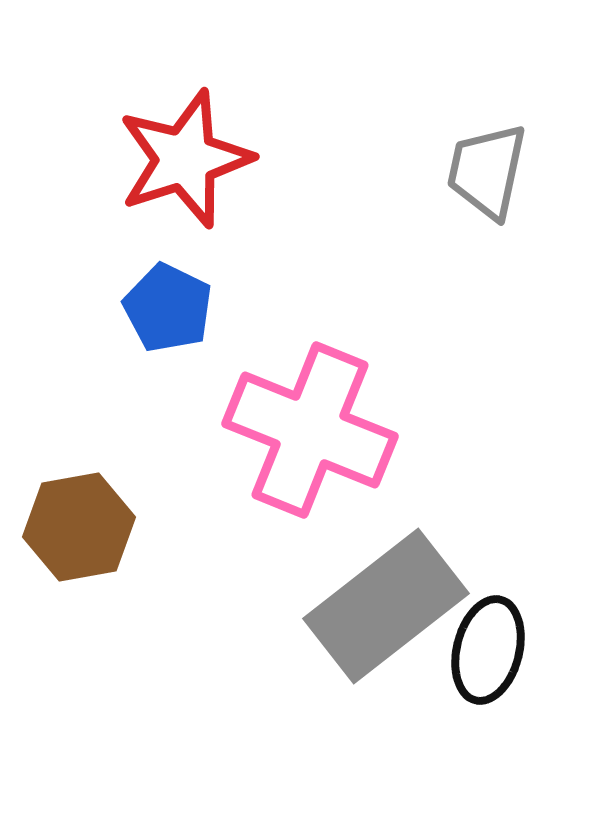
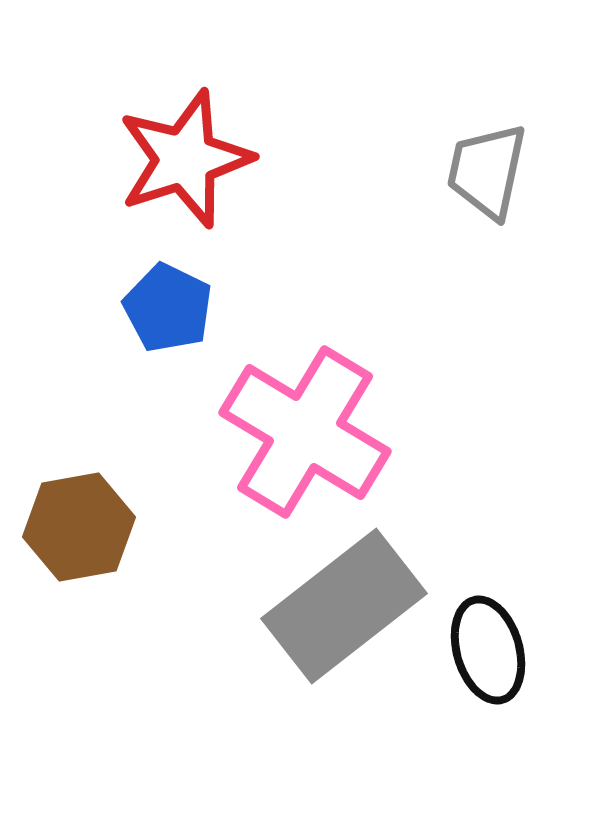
pink cross: moved 5 px left, 2 px down; rotated 9 degrees clockwise
gray rectangle: moved 42 px left
black ellipse: rotated 30 degrees counterclockwise
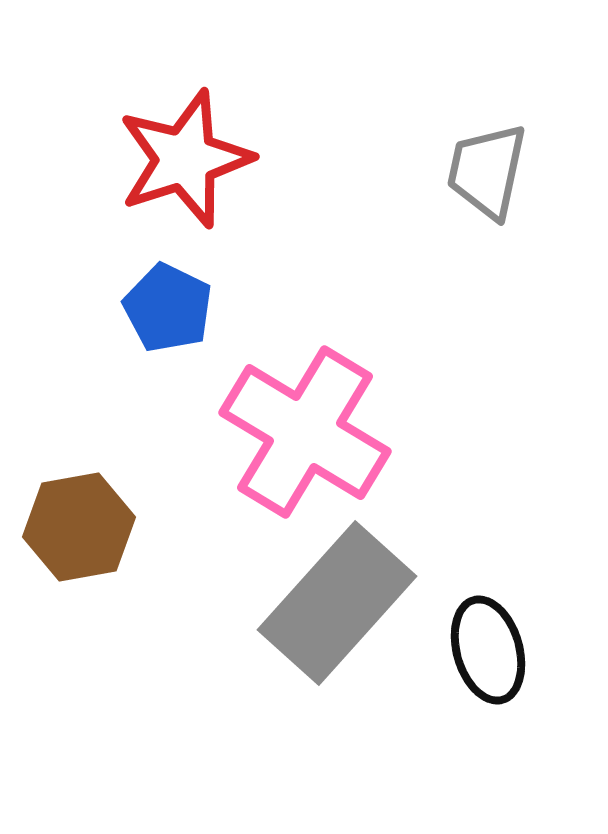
gray rectangle: moved 7 px left, 3 px up; rotated 10 degrees counterclockwise
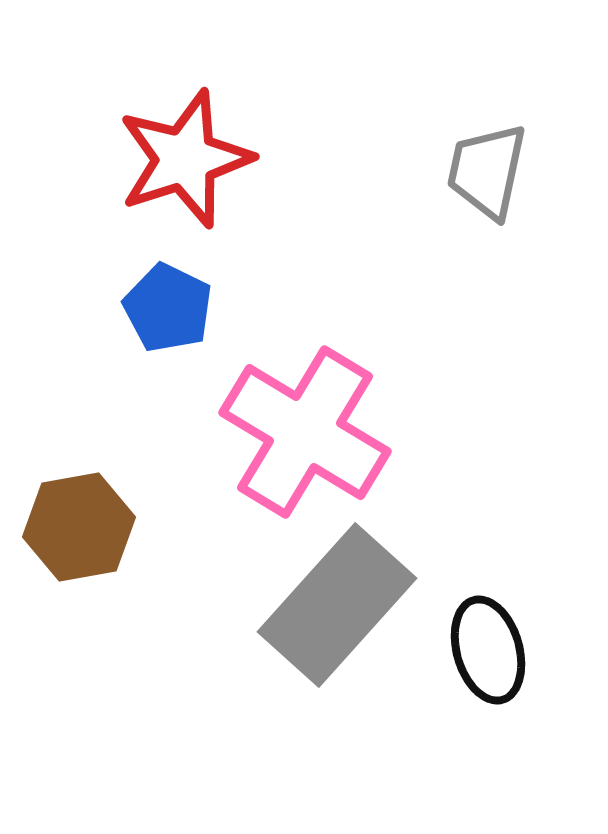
gray rectangle: moved 2 px down
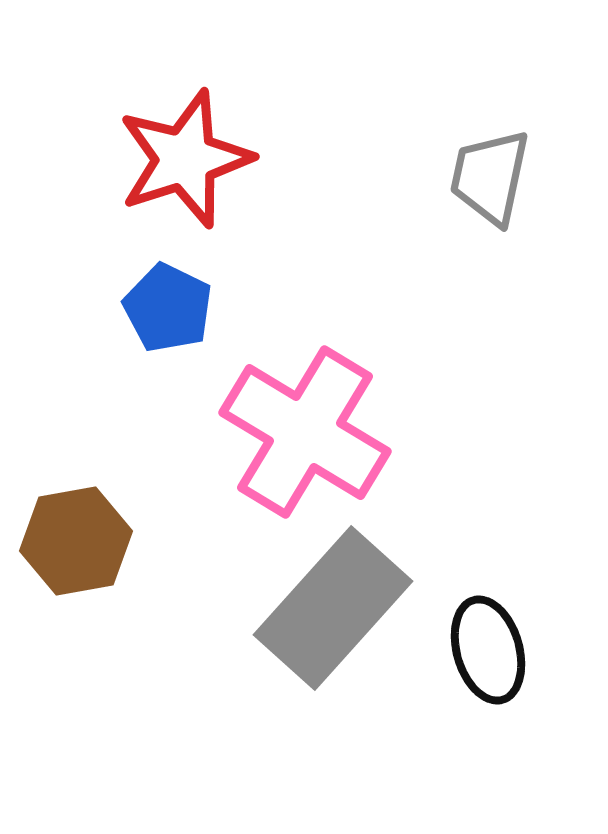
gray trapezoid: moved 3 px right, 6 px down
brown hexagon: moved 3 px left, 14 px down
gray rectangle: moved 4 px left, 3 px down
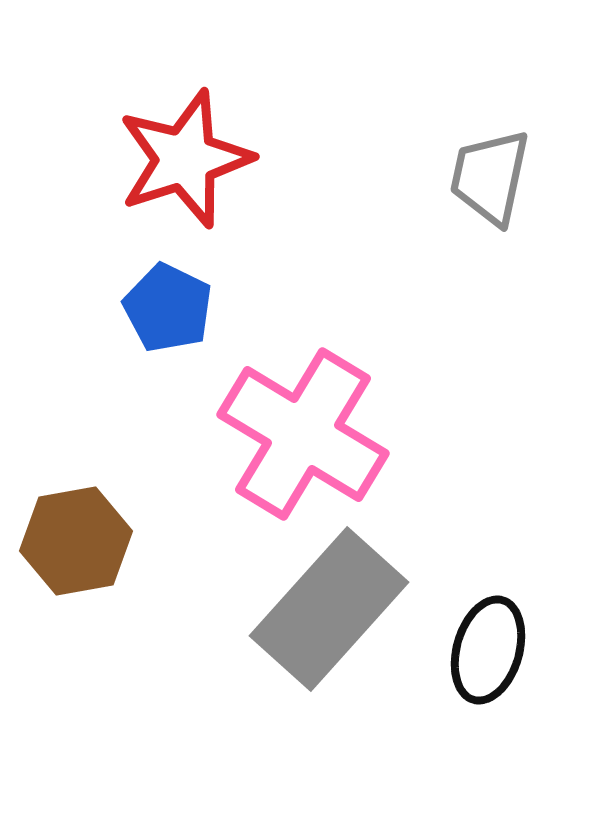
pink cross: moved 2 px left, 2 px down
gray rectangle: moved 4 px left, 1 px down
black ellipse: rotated 32 degrees clockwise
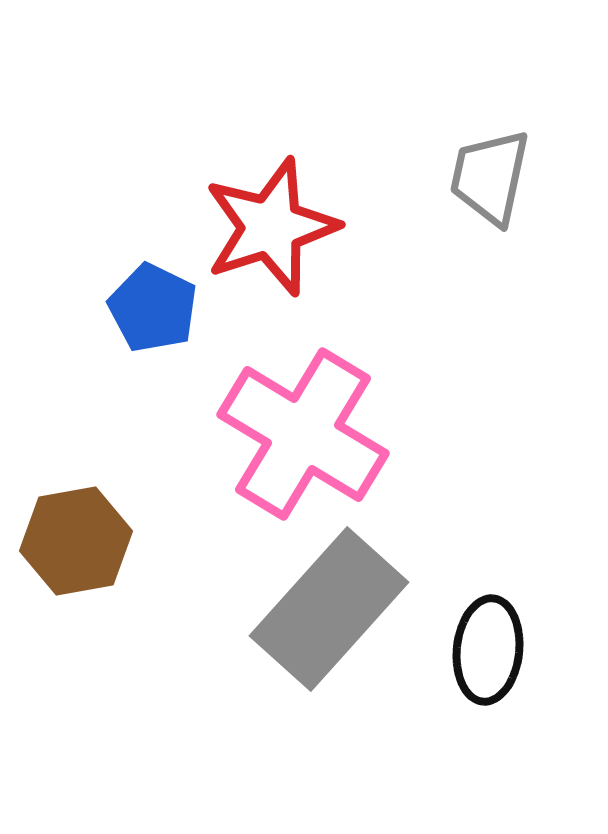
red star: moved 86 px right, 68 px down
blue pentagon: moved 15 px left
black ellipse: rotated 10 degrees counterclockwise
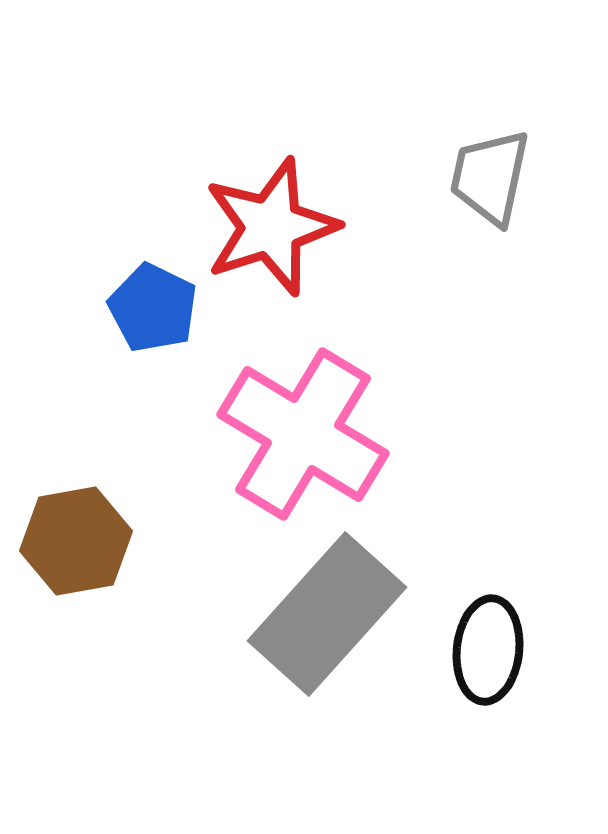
gray rectangle: moved 2 px left, 5 px down
